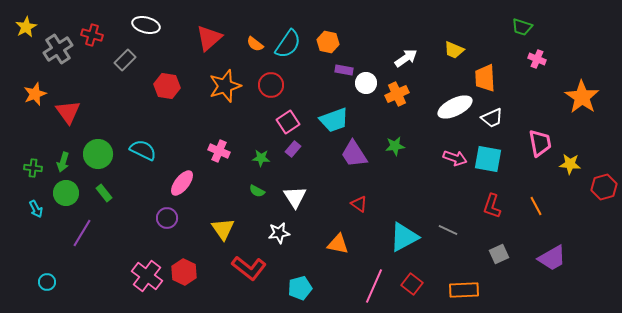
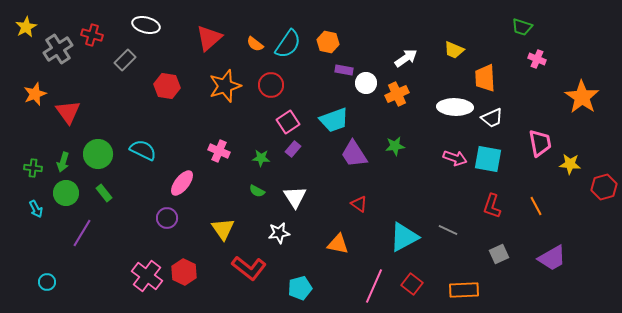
white ellipse at (455, 107): rotated 28 degrees clockwise
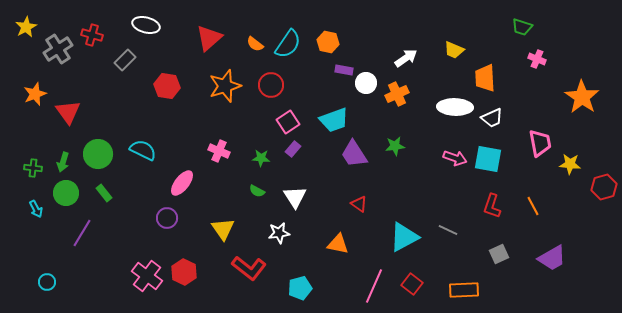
orange line at (536, 206): moved 3 px left
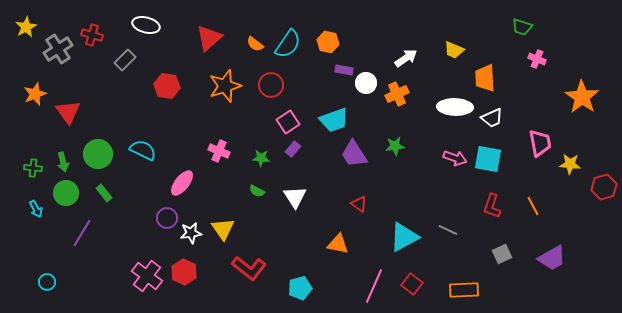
green arrow at (63, 162): rotated 30 degrees counterclockwise
white star at (279, 233): moved 88 px left
gray square at (499, 254): moved 3 px right
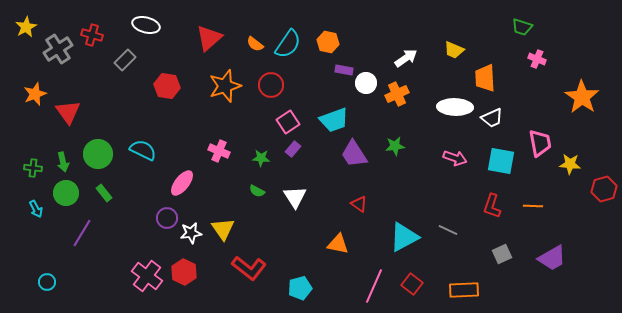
cyan square at (488, 159): moved 13 px right, 2 px down
red hexagon at (604, 187): moved 2 px down
orange line at (533, 206): rotated 60 degrees counterclockwise
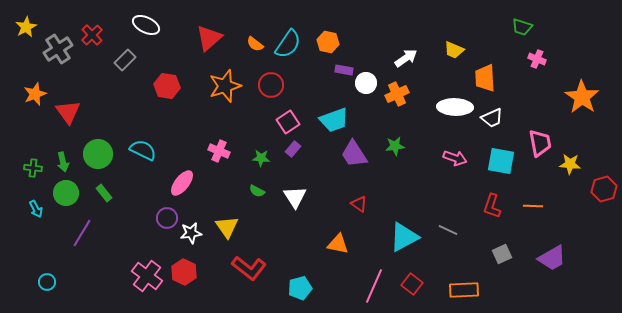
white ellipse at (146, 25): rotated 12 degrees clockwise
red cross at (92, 35): rotated 30 degrees clockwise
yellow triangle at (223, 229): moved 4 px right, 2 px up
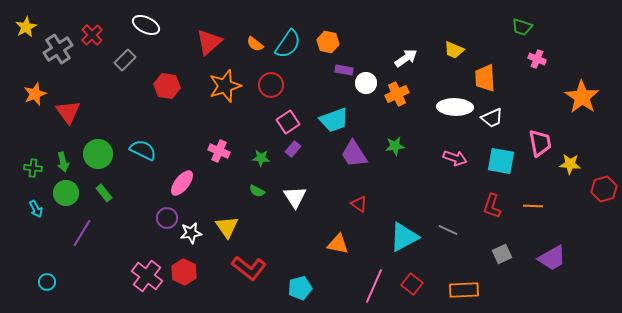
red triangle at (209, 38): moved 4 px down
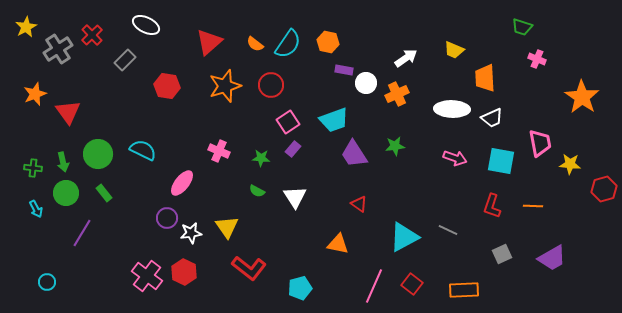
white ellipse at (455, 107): moved 3 px left, 2 px down
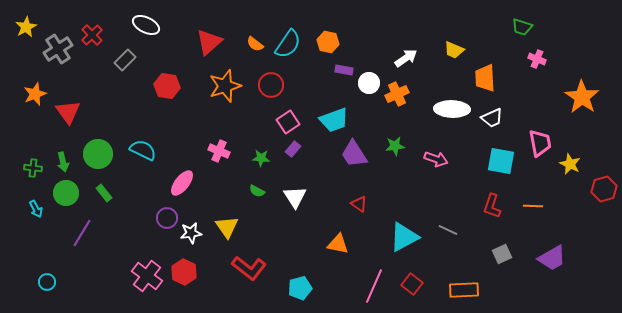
white circle at (366, 83): moved 3 px right
pink arrow at (455, 158): moved 19 px left, 1 px down
yellow star at (570, 164): rotated 20 degrees clockwise
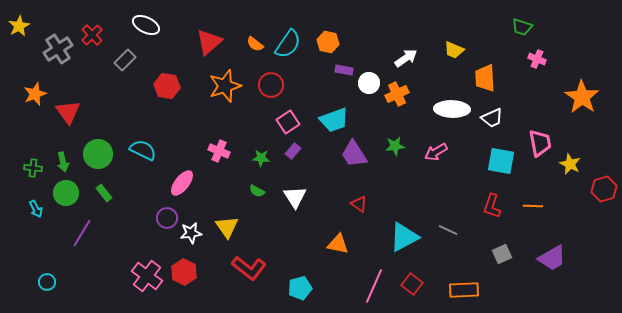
yellow star at (26, 27): moved 7 px left, 1 px up
purple rectangle at (293, 149): moved 2 px down
pink arrow at (436, 159): moved 7 px up; rotated 130 degrees clockwise
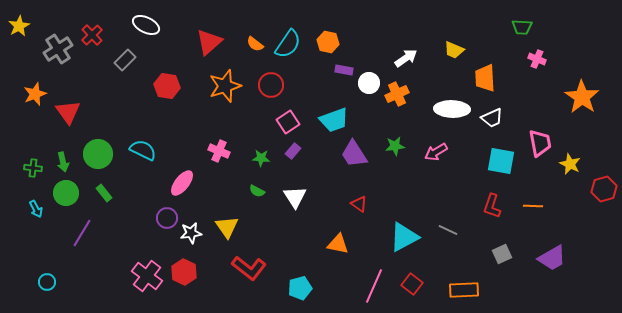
green trapezoid at (522, 27): rotated 15 degrees counterclockwise
